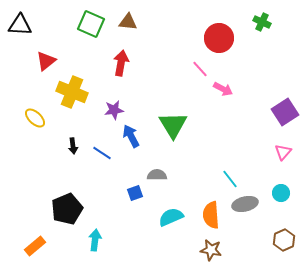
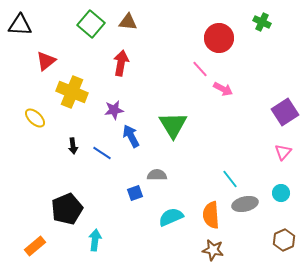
green square: rotated 16 degrees clockwise
brown star: moved 2 px right
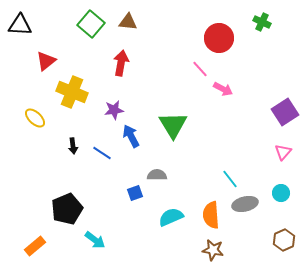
cyan arrow: rotated 120 degrees clockwise
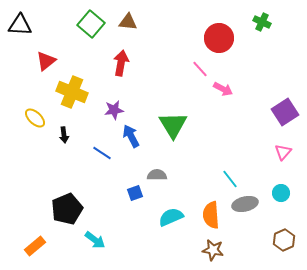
black arrow: moved 9 px left, 11 px up
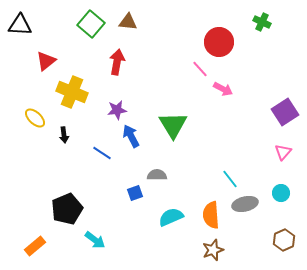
red circle: moved 4 px down
red arrow: moved 4 px left, 1 px up
purple star: moved 3 px right
brown star: rotated 30 degrees counterclockwise
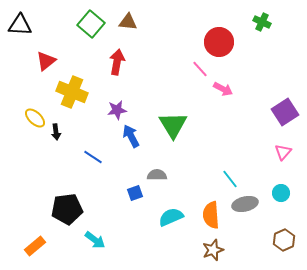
black arrow: moved 8 px left, 3 px up
blue line: moved 9 px left, 4 px down
black pentagon: rotated 16 degrees clockwise
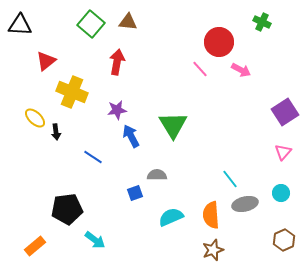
pink arrow: moved 18 px right, 19 px up
